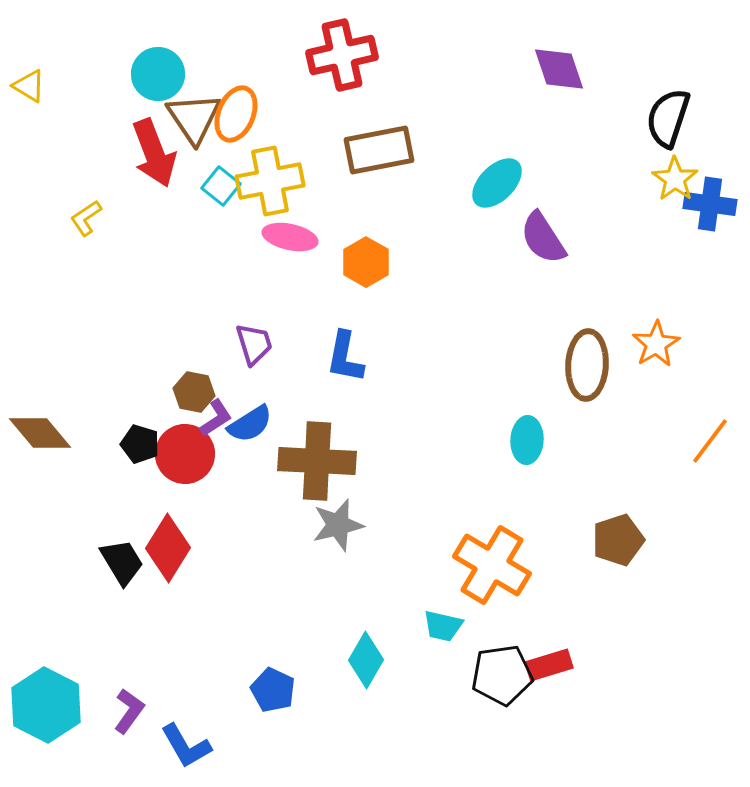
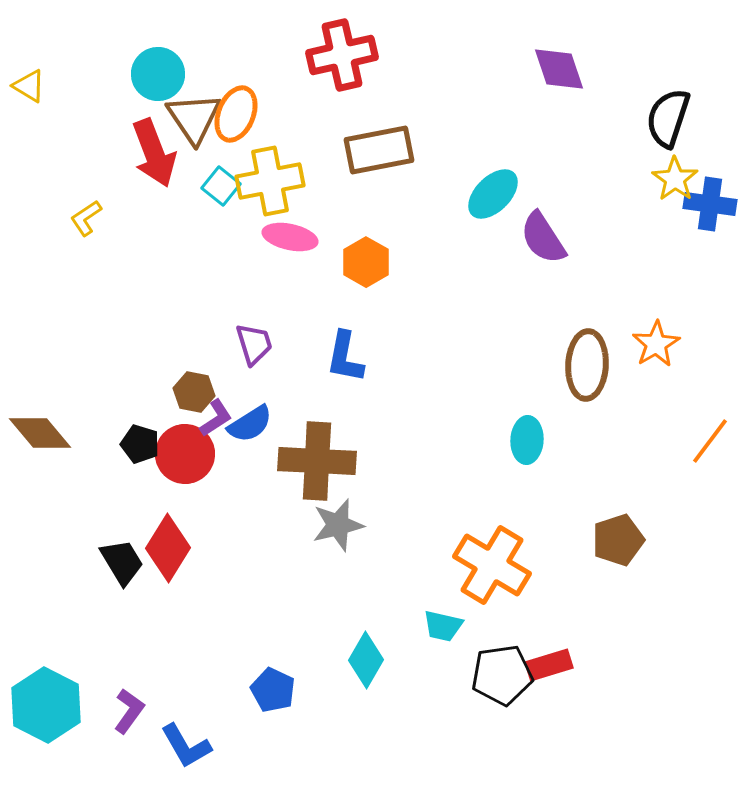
cyan ellipse at (497, 183): moved 4 px left, 11 px down
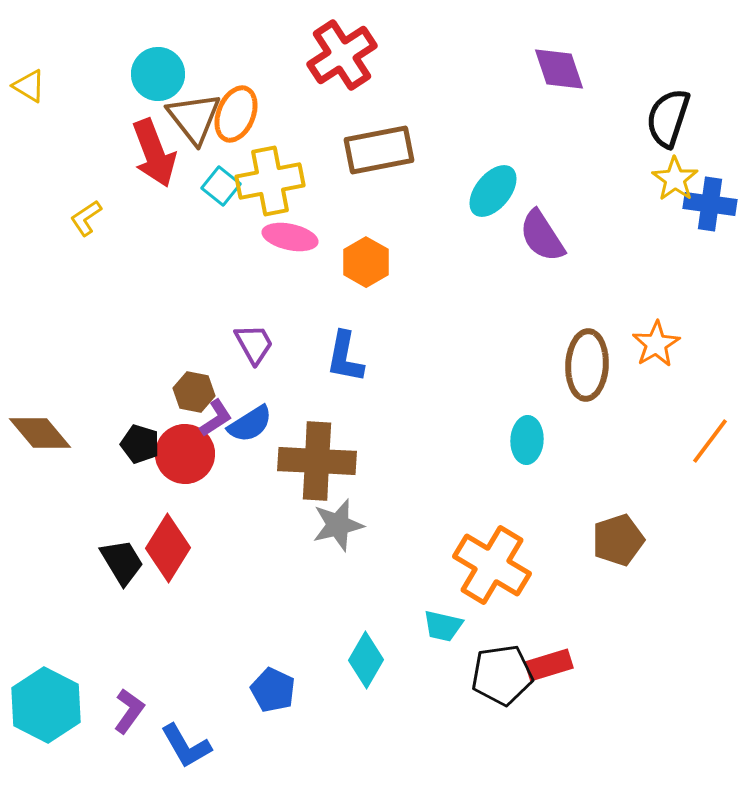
red cross at (342, 55): rotated 20 degrees counterclockwise
brown triangle at (194, 118): rotated 4 degrees counterclockwise
cyan ellipse at (493, 194): moved 3 px up; rotated 6 degrees counterclockwise
purple semicircle at (543, 238): moved 1 px left, 2 px up
purple trapezoid at (254, 344): rotated 12 degrees counterclockwise
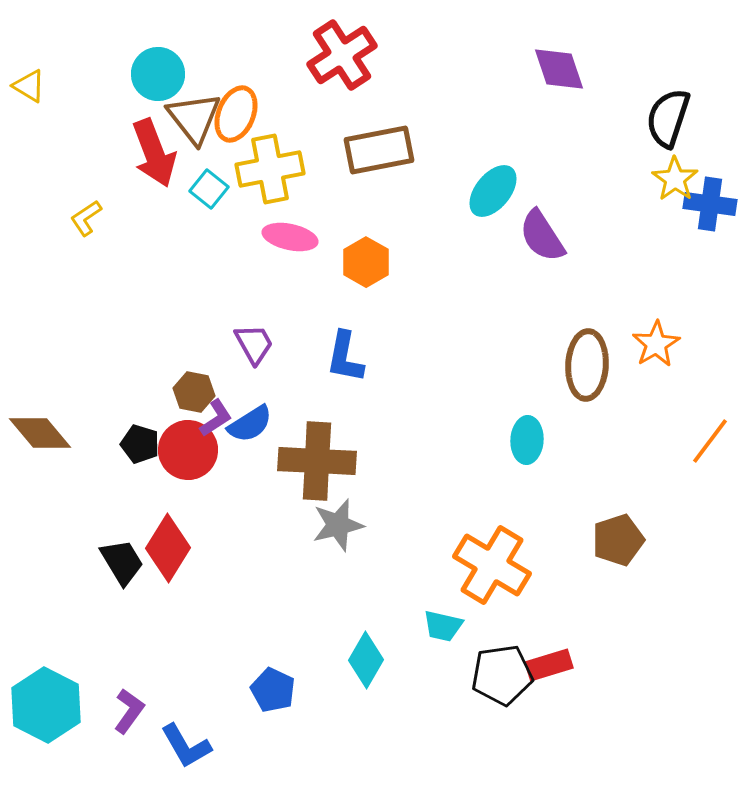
yellow cross at (270, 181): moved 12 px up
cyan square at (221, 186): moved 12 px left, 3 px down
red circle at (185, 454): moved 3 px right, 4 px up
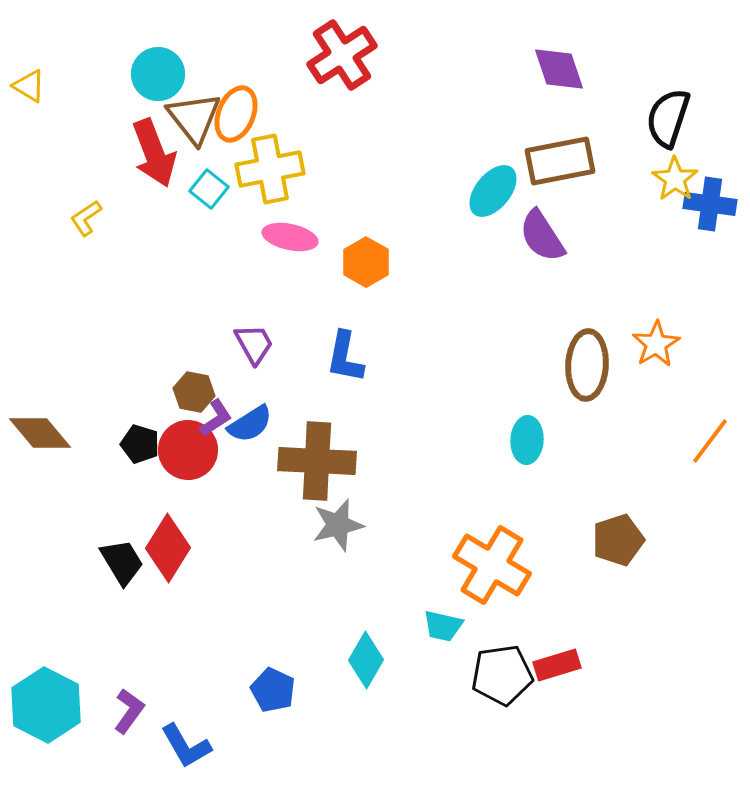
brown rectangle at (379, 150): moved 181 px right, 11 px down
red rectangle at (549, 665): moved 8 px right
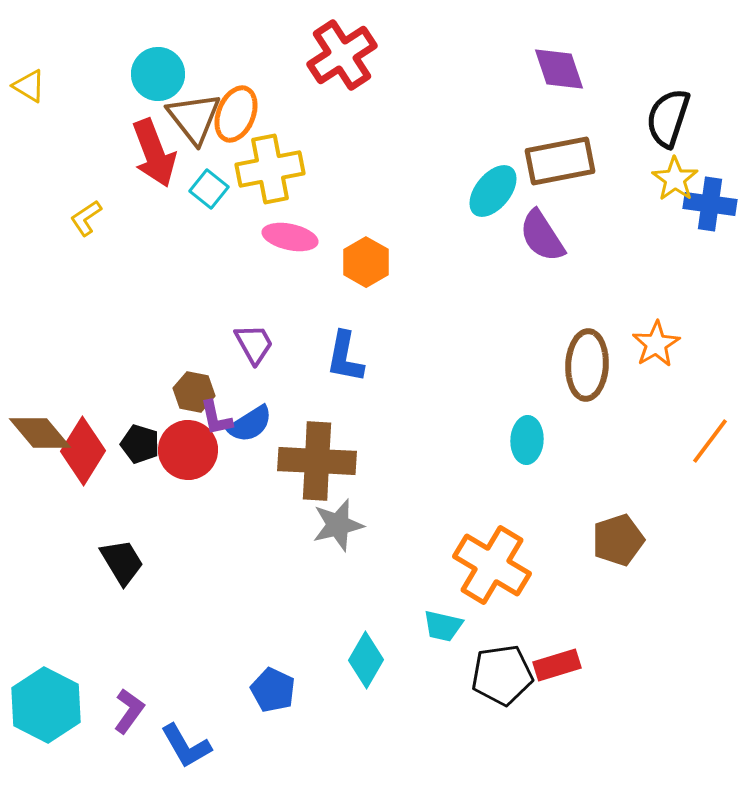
purple L-shape at (216, 418): rotated 111 degrees clockwise
red diamond at (168, 548): moved 85 px left, 97 px up
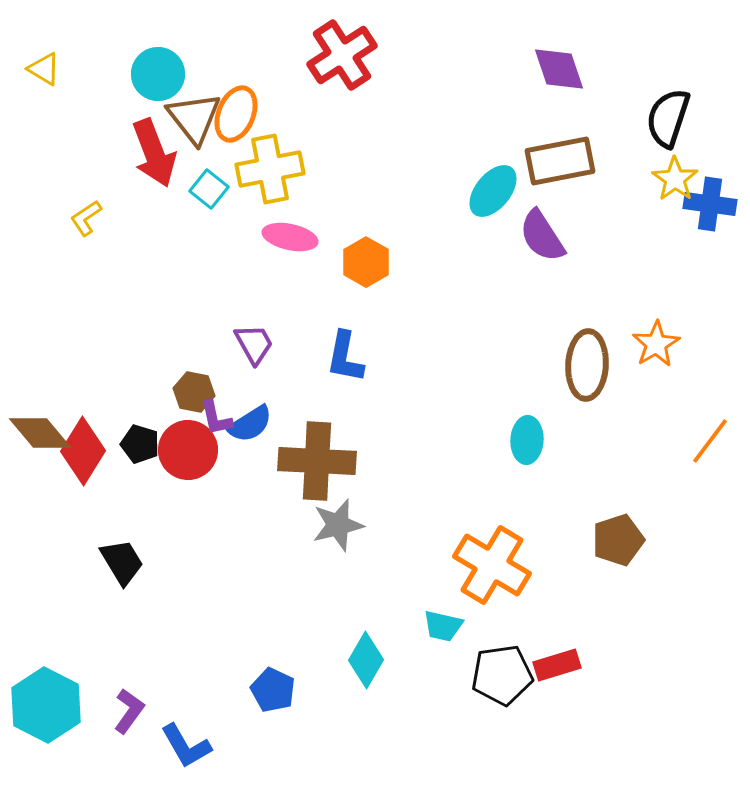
yellow triangle at (29, 86): moved 15 px right, 17 px up
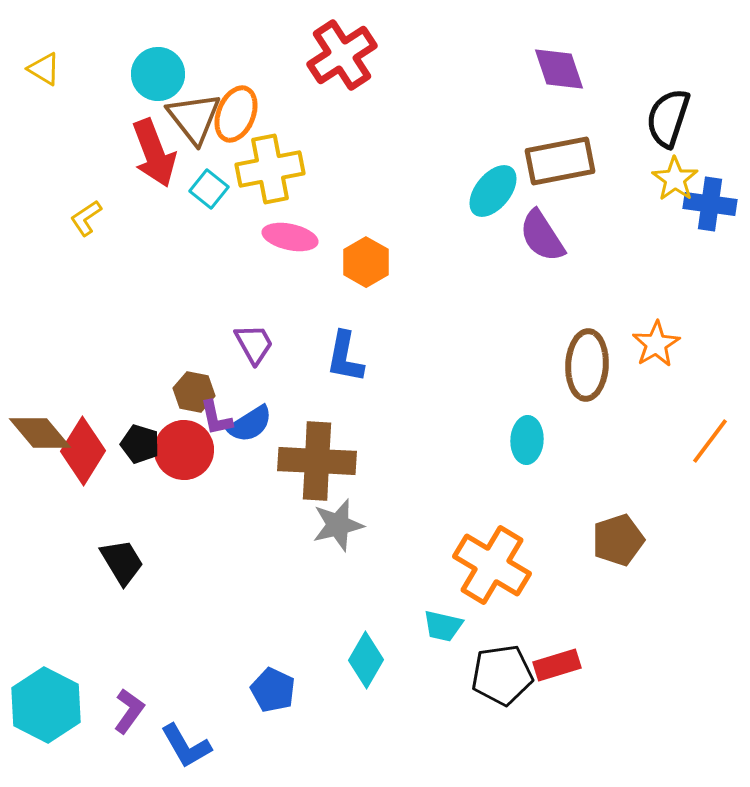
red circle at (188, 450): moved 4 px left
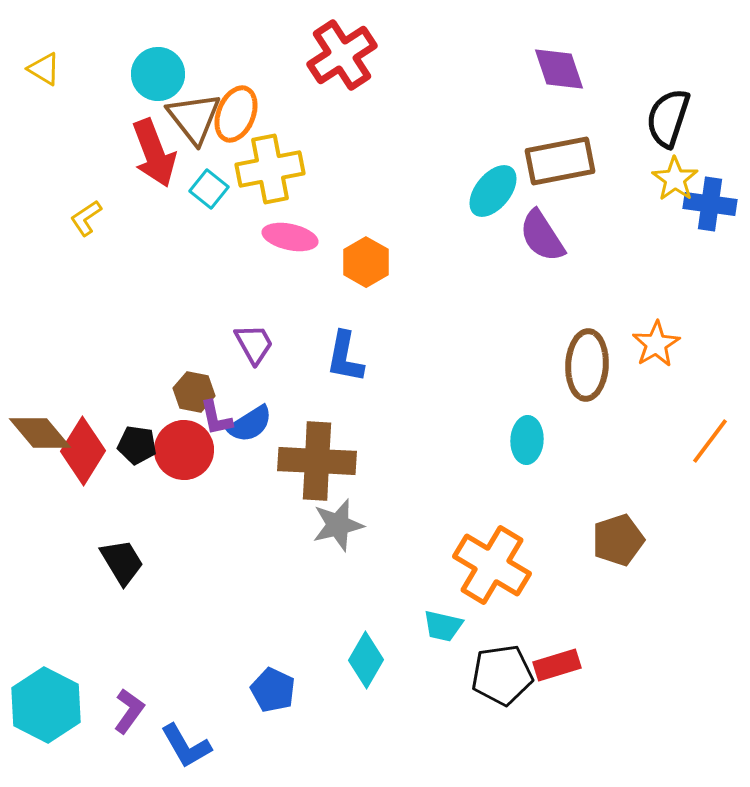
black pentagon at (140, 444): moved 3 px left, 1 px down; rotated 9 degrees counterclockwise
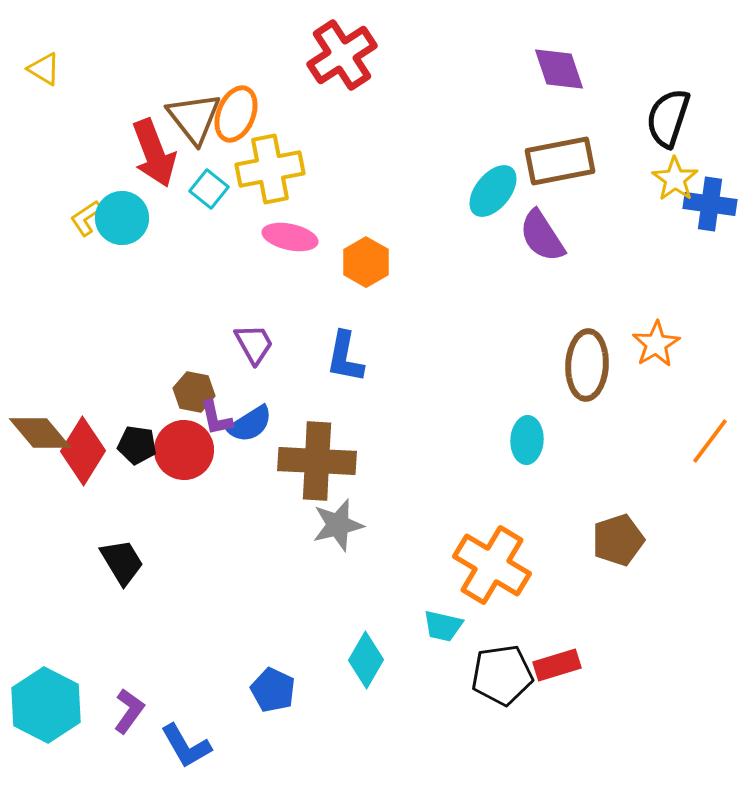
cyan circle at (158, 74): moved 36 px left, 144 px down
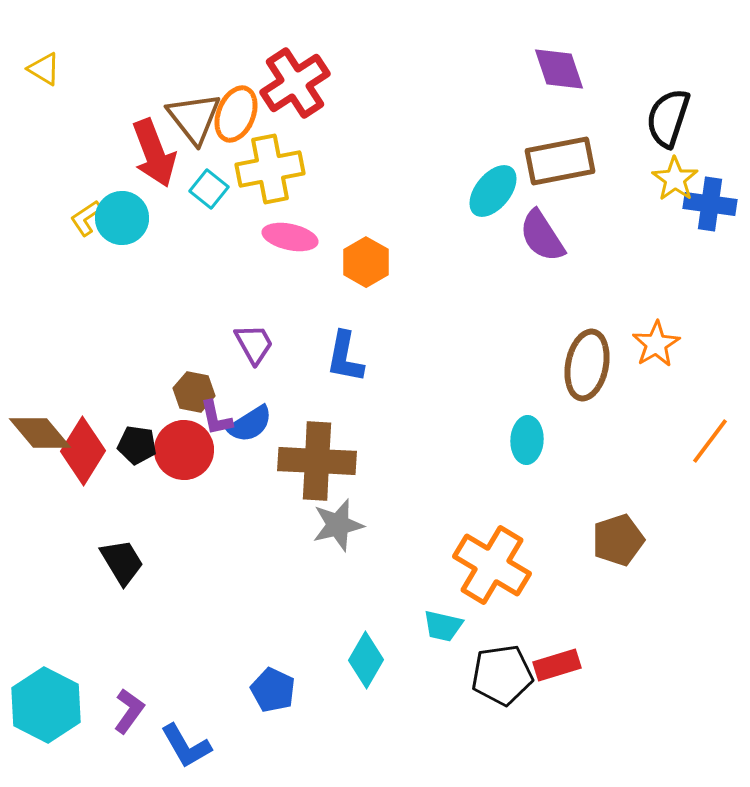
red cross at (342, 55): moved 47 px left, 28 px down
brown ellipse at (587, 365): rotated 8 degrees clockwise
